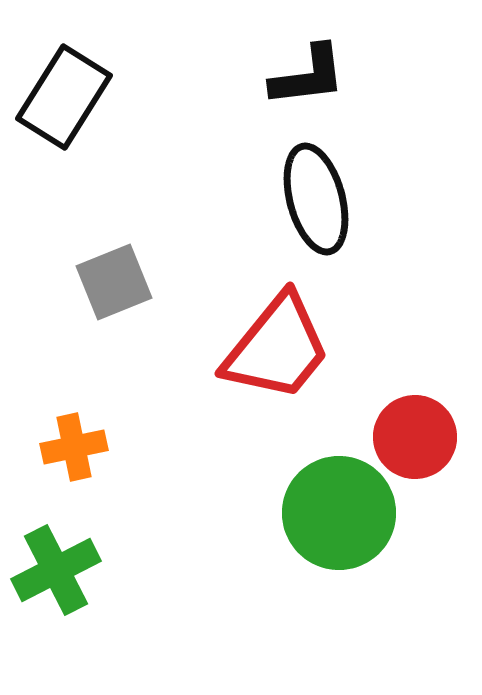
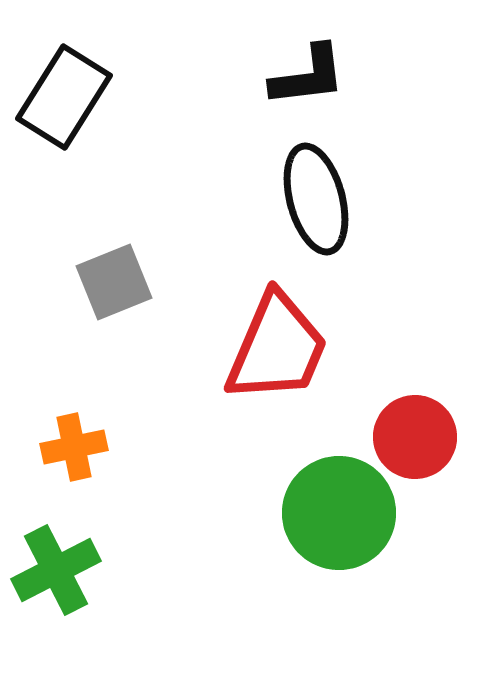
red trapezoid: rotated 16 degrees counterclockwise
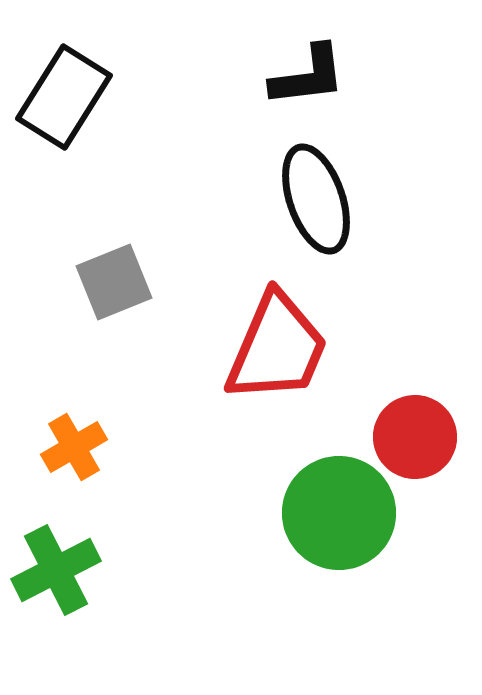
black ellipse: rotated 4 degrees counterclockwise
orange cross: rotated 18 degrees counterclockwise
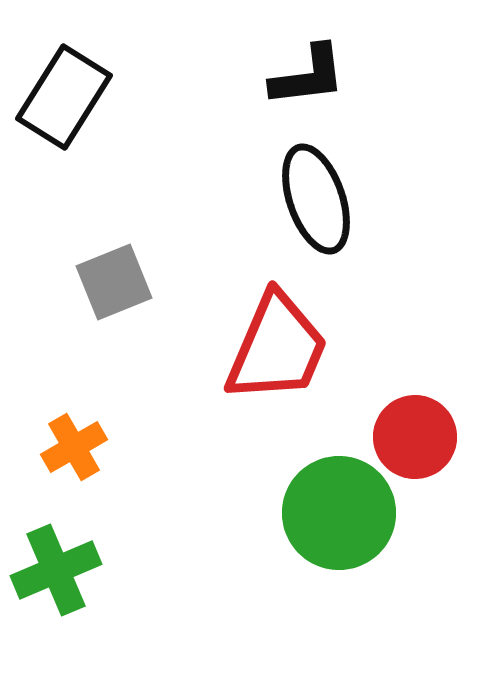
green cross: rotated 4 degrees clockwise
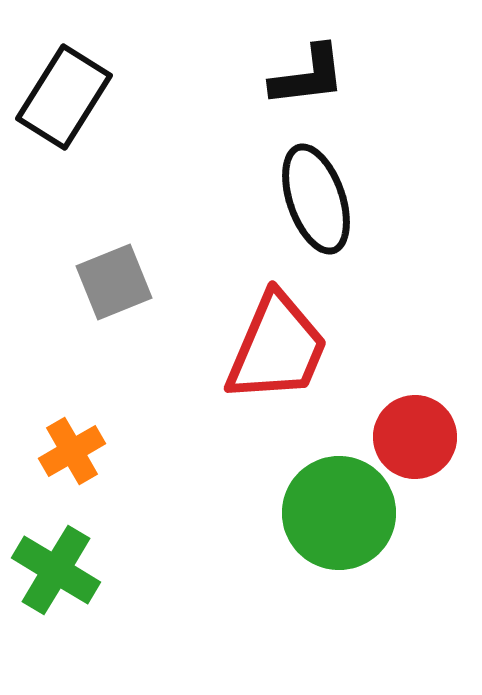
orange cross: moved 2 px left, 4 px down
green cross: rotated 36 degrees counterclockwise
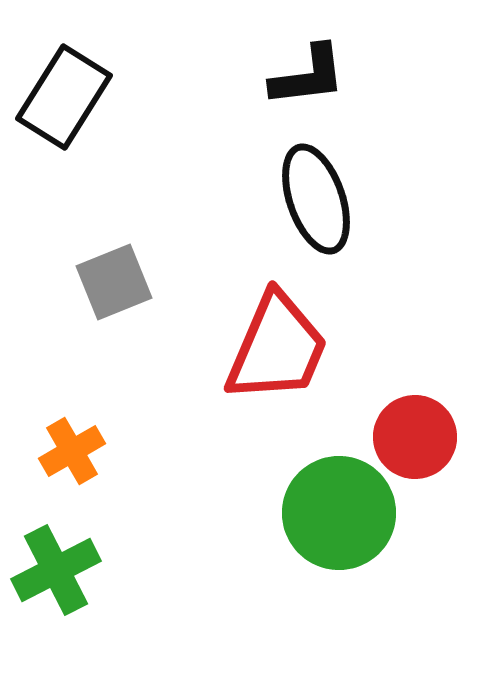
green cross: rotated 32 degrees clockwise
